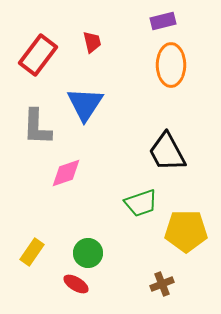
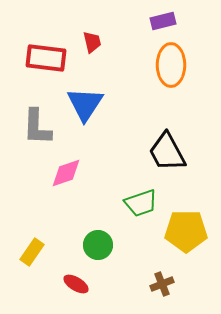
red rectangle: moved 8 px right, 3 px down; rotated 60 degrees clockwise
green circle: moved 10 px right, 8 px up
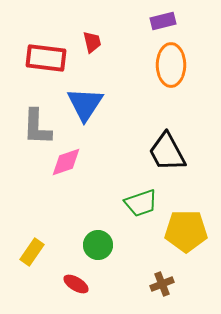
pink diamond: moved 11 px up
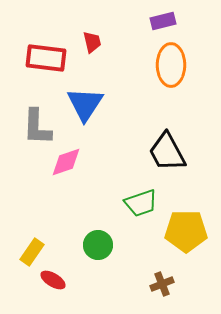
red ellipse: moved 23 px left, 4 px up
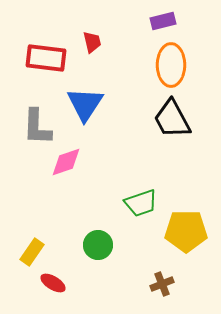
black trapezoid: moved 5 px right, 33 px up
red ellipse: moved 3 px down
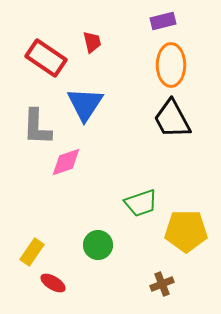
red rectangle: rotated 27 degrees clockwise
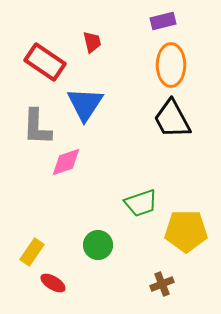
red rectangle: moved 1 px left, 4 px down
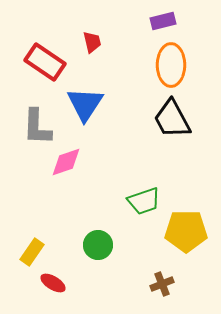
green trapezoid: moved 3 px right, 2 px up
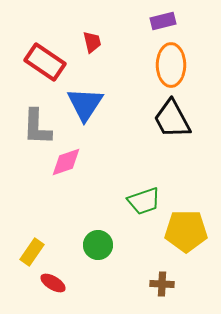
brown cross: rotated 25 degrees clockwise
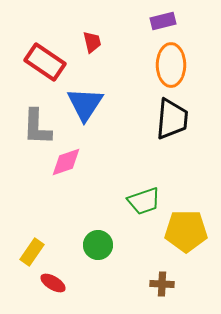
black trapezoid: rotated 147 degrees counterclockwise
